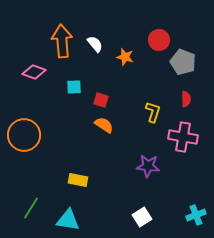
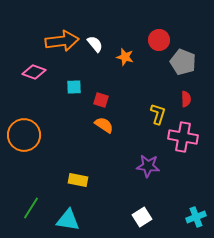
orange arrow: rotated 88 degrees clockwise
yellow L-shape: moved 5 px right, 2 px down
cyan cross: moved 2 px down
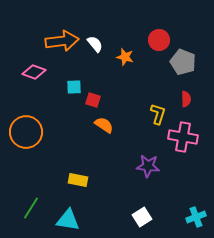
red square: moved 8 px left
orange circle: moved 2 px right, 3 px up
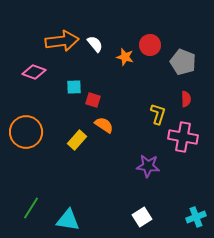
red circle: moved 9 px left, 5 px down
yellow rectangle: moved 1 px left, 40 px up; rotated 60 degrees counterclockwise
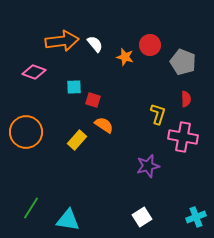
purple star: rotated 20 degrees counterclockwise
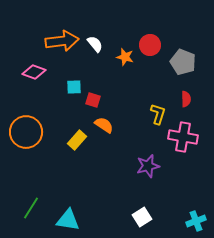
cyan cross: moved 4 px down
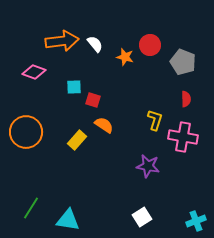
yellow L-shape: moved 3 px left, 6 px down
purple star: rotated 25 degrees clockwise
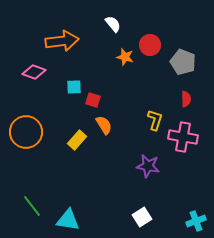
white semicircle: moved 18 px right, 20 px up
orange semicircle: rotated 24 degrees clockwise
green line: moved 1 px right, 2 px up; rotated 70 degrees counterclockwise
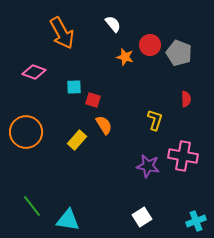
orange arrow: moved 8 px up; rotated 68 degrees clockwise
gray pentagon: moved 4 px left, 9 px up
pink cross: moved 19 px down
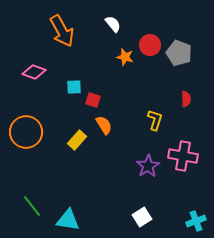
orange arrow: moved 2 px up
purple star: rotated 30 degrees clockwise
